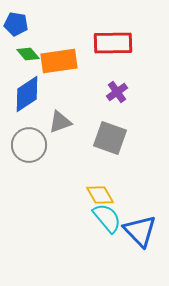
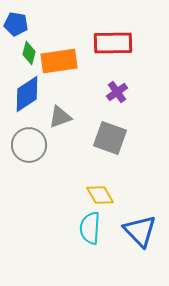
green diamond: moved 1 px right, 1 px up; rotated 55 degrees clockwise
gray triangle: moved 5 px up
cyan semicircle: moved 17 px left, 10 px down; rotated 136 degrees counterclockwise
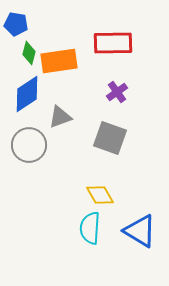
blue triangle: rotated 15 degrees counterclockwise
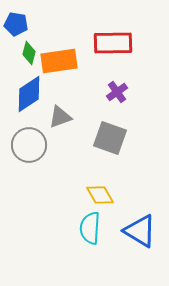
blue diamond: moved 2 px right
